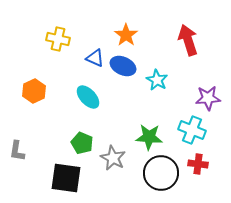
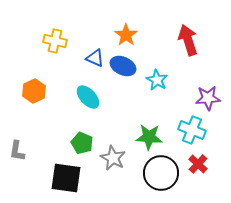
yellow cross: moved 3 px left, 2 px down
red cross: rotated 36 degrees clockwise
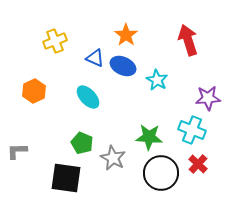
yellow cross: rotated 35 degrees counterclockwise
gray L-shape: rotated 80 degrees clockwise
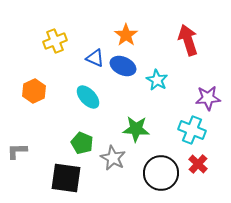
green star: moved 13 px left, 8 px up
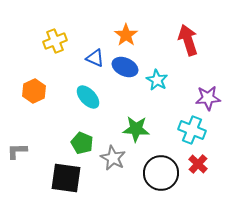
blue ellipse: moved 2 px right, 1 px down
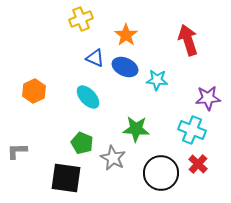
yellow cross: moved 26 px right, 22 px up
cyan star: rotated 25 degrees counterclockwise
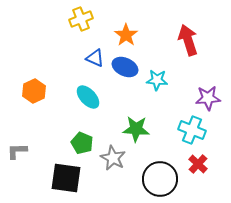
black circle: moved 1 px left, 6 px down
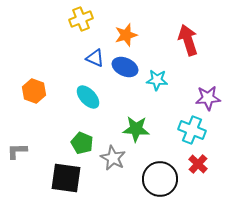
orange star: rotated 20 degrees clockwise
orange hexagon: rotated 15 degrees counterclockwise
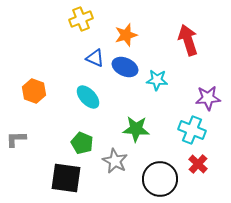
gray L-shape: moved 1 px left, 12 px up
gray star: moved 2 px right, 3 px down
